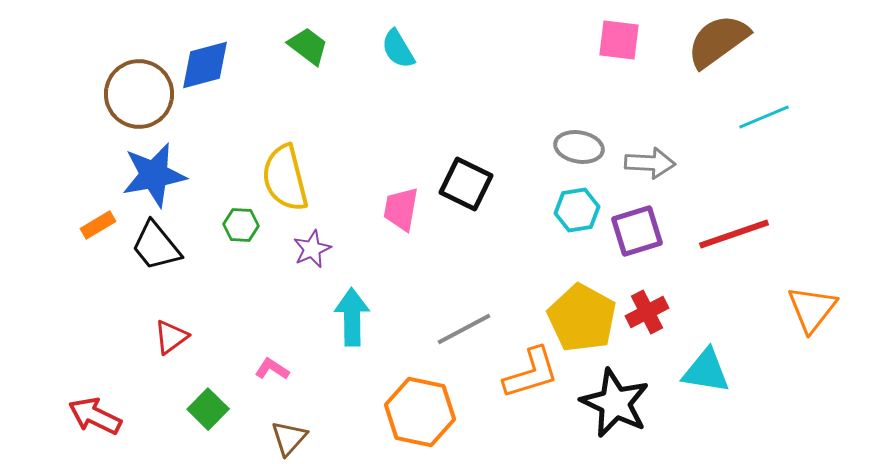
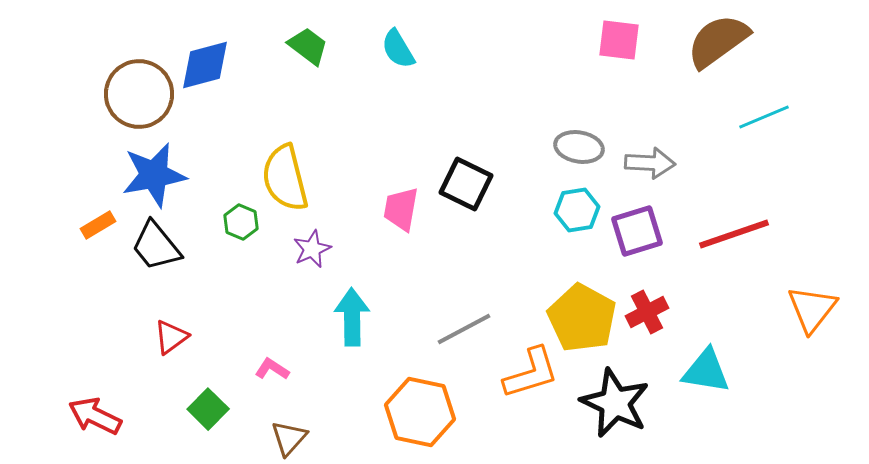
green hexagon: moved 3 px up; rotated 20 degrees clockwise
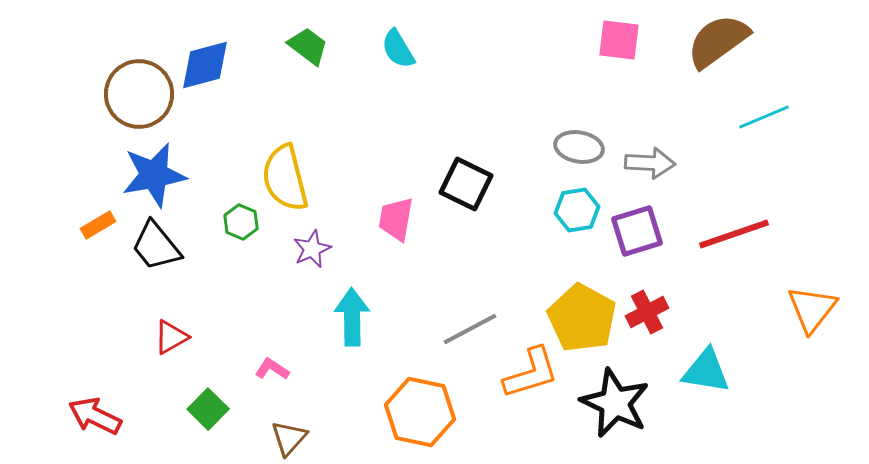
pink trapezoid: moved 5 px left, 10 px down
gray line: moved 6 px right
red triangle: rotated 6 degrees clockwise
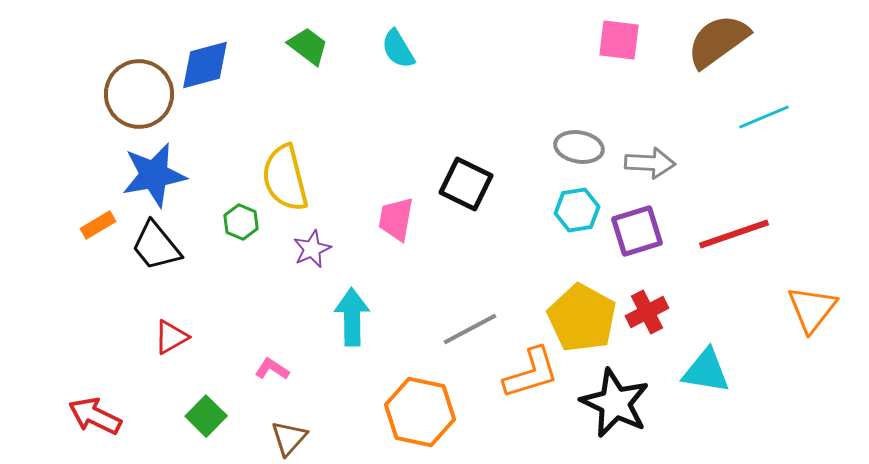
green square: moved 2 px left, 7 px down
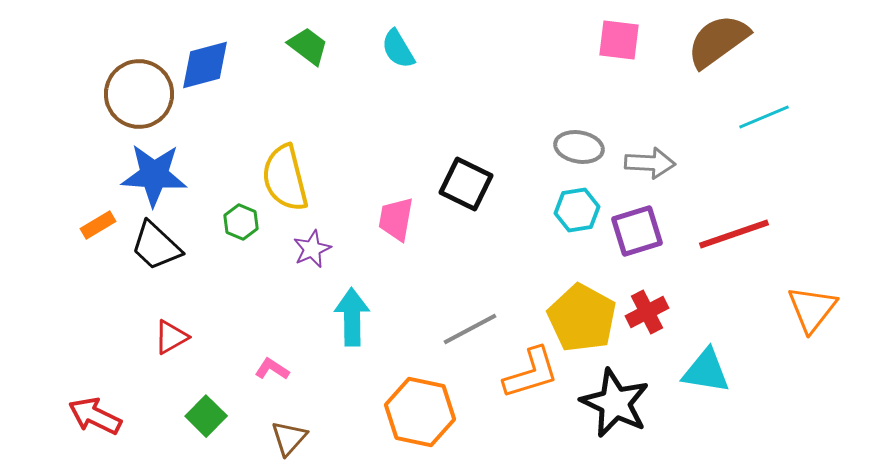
blue star: rotated 14 degrees clockwise
black trapezoid: rotated 8 degrees counterclockwise
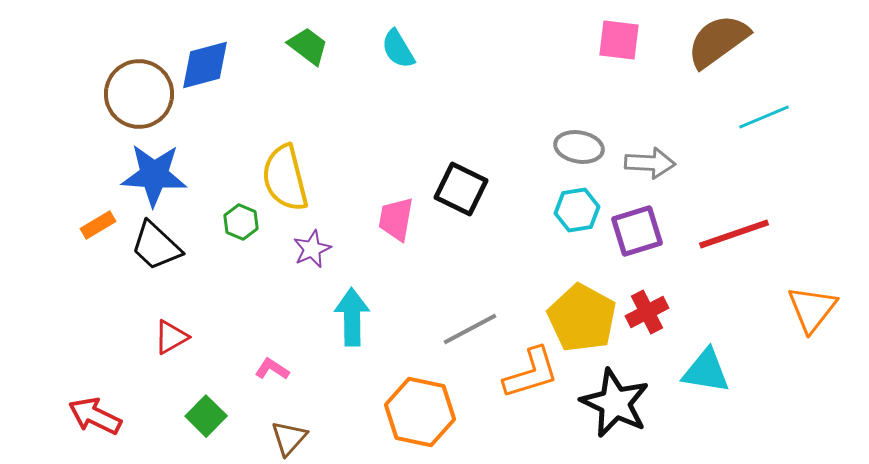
black square: moved 5 px left, 5 px down
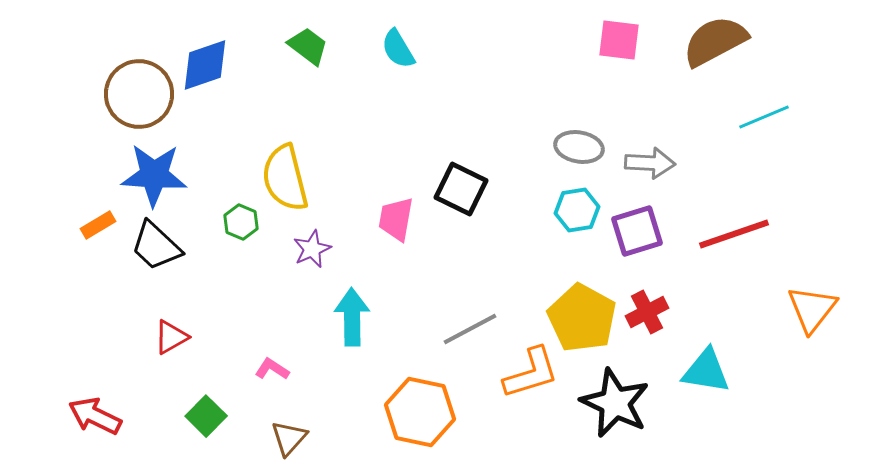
brown semicircle: moved 3 px left; rotated 8 degrees clockwise
blue diamond: rotated 4 degrees counterclockwise
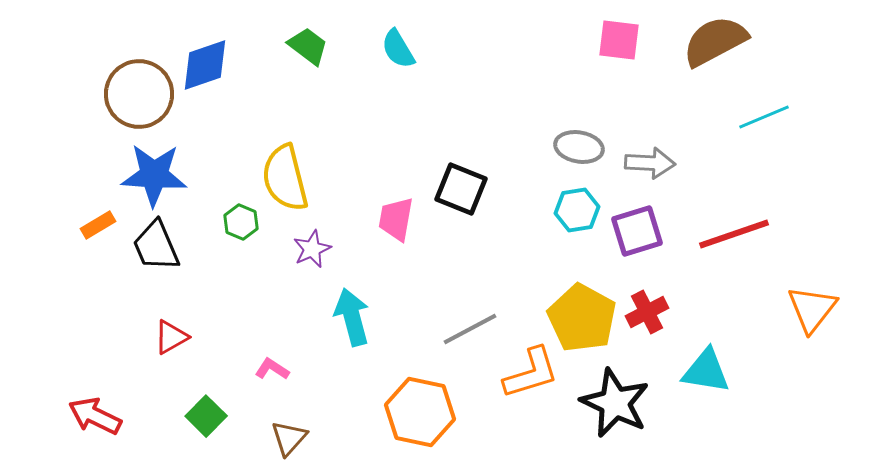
black square: rotated 4 degrees counterclockwise
black trapezoid: rotated 24 degrees clockwise
cyan arrow: rotated 14 degrees counterclockwise
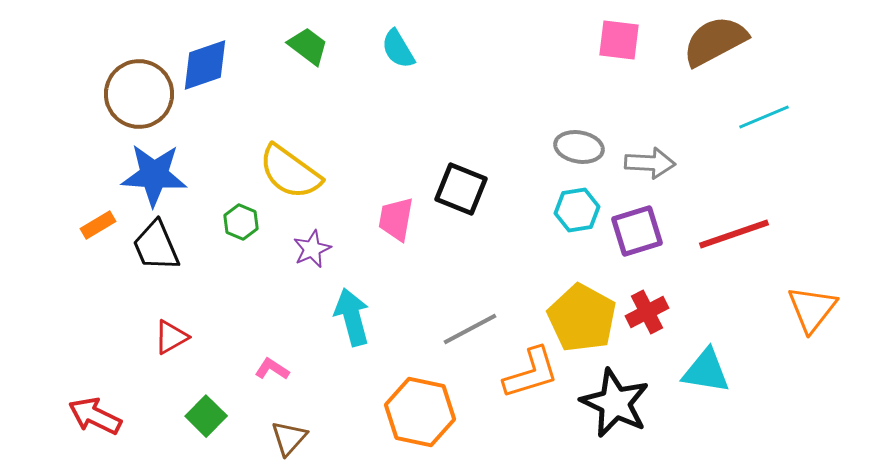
yellow semicircle: moved 5 px right, 6 px up; rotated 40 degrees counterclockwise
